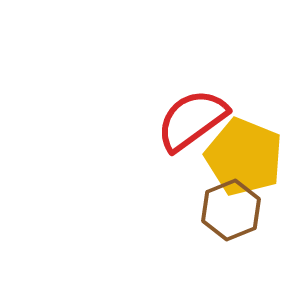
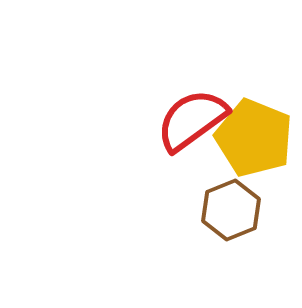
yellow pentagon: moved 10 px right, 19 px up
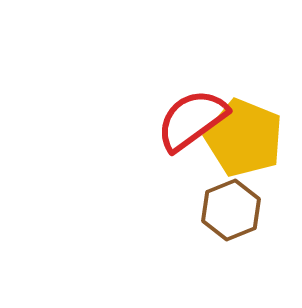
yellow pentagon: moved 10 px left
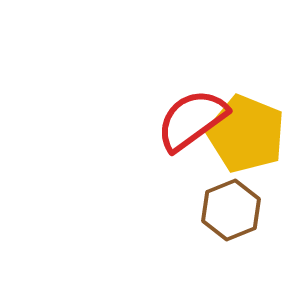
yellow pentagon: moved 2 px right, 4 px up
